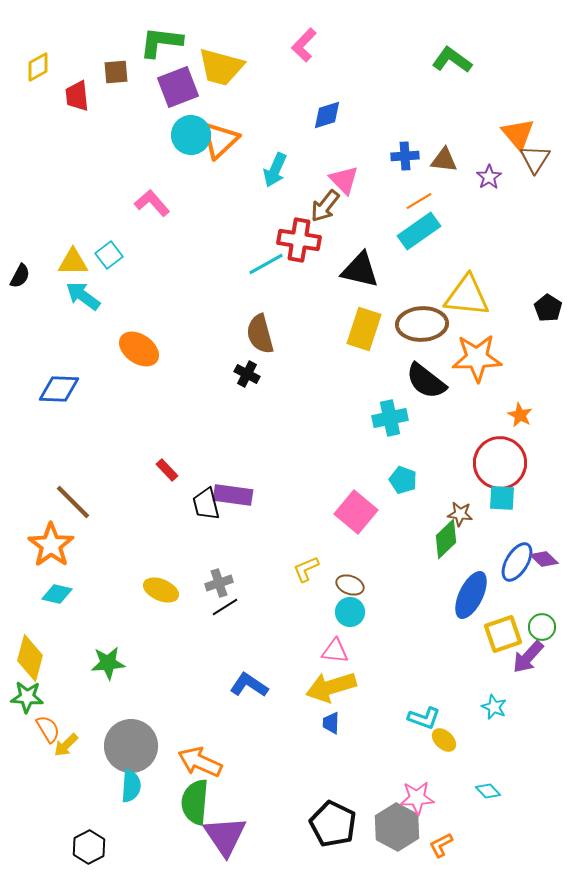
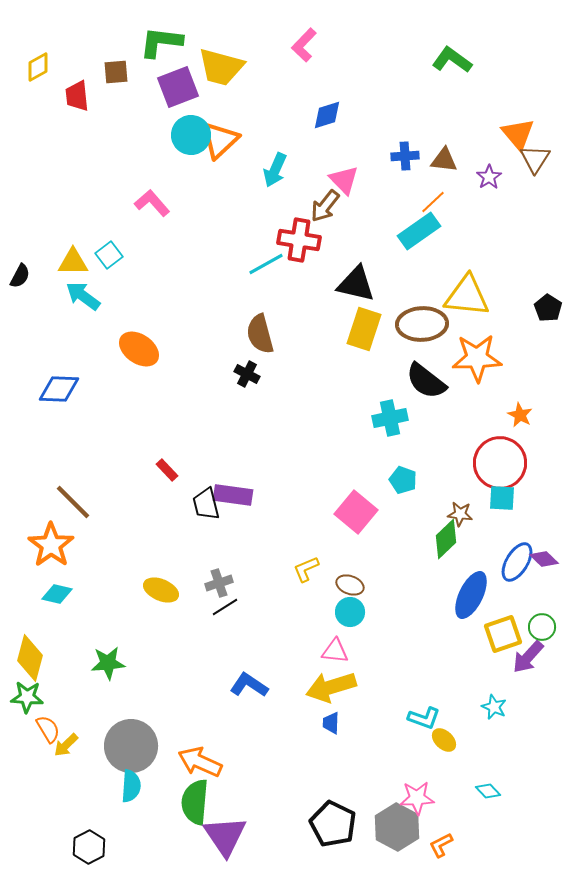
orange line at (419, 201): moved 14 px right, 1 px down; rotated 12 degrees counterclockwise
black triangle at (360, 270): moved 4 px left, 14 px down
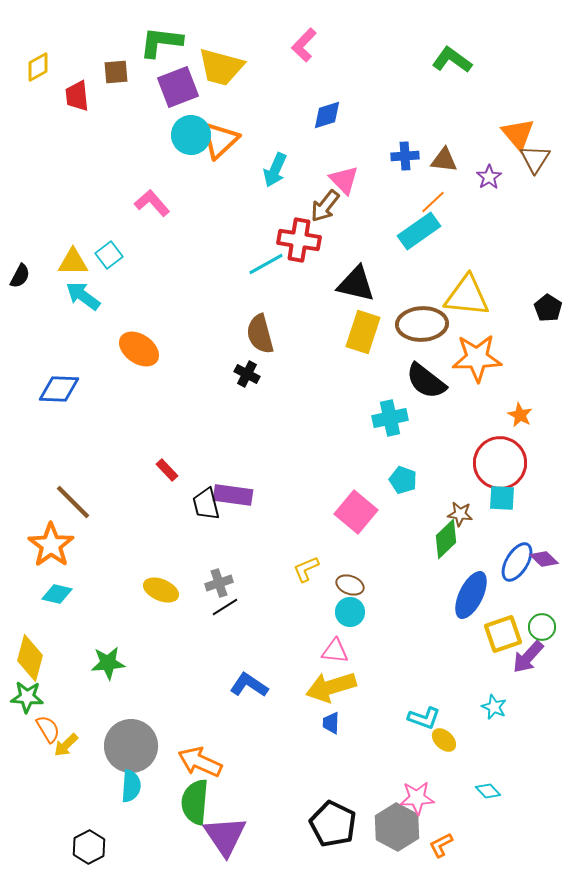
yellow rectangle at (364, 329): moved 1 px left, 3 px down
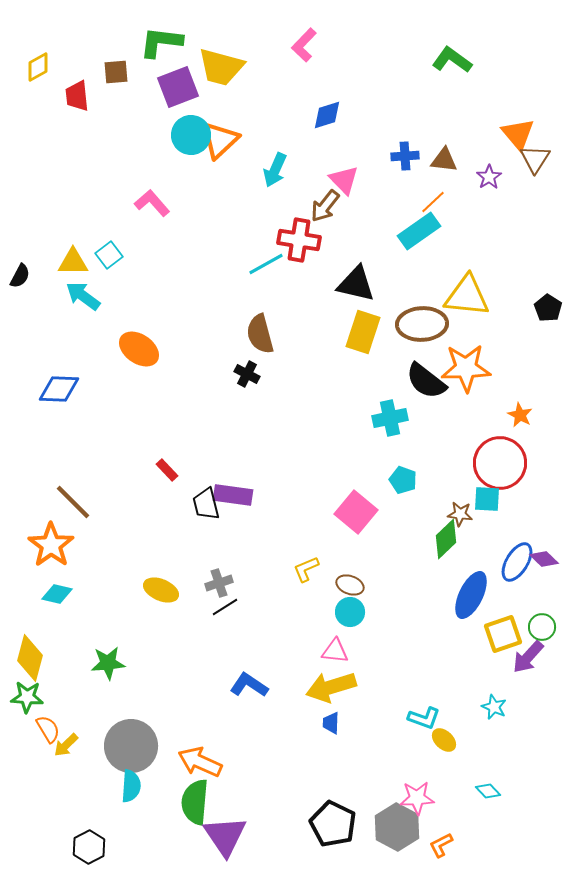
orange star at (477, 358): moved 11 px left, 10 px down
cyan square at (502, 498): moved 15 px left, 1 px down
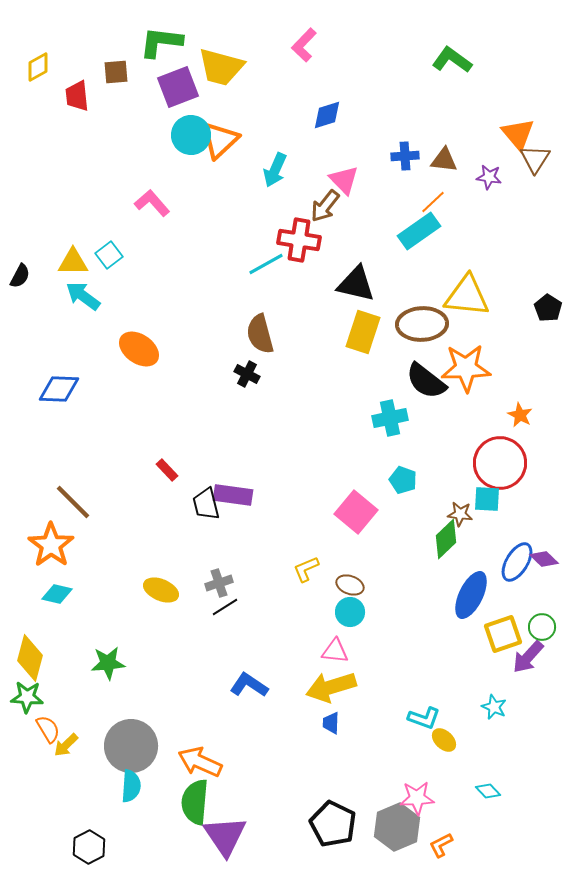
purple star at (489, 177): rotated 30 degrees counterclockwise
gray hexagon at (397, 827): rotated 9 degrees clockwise
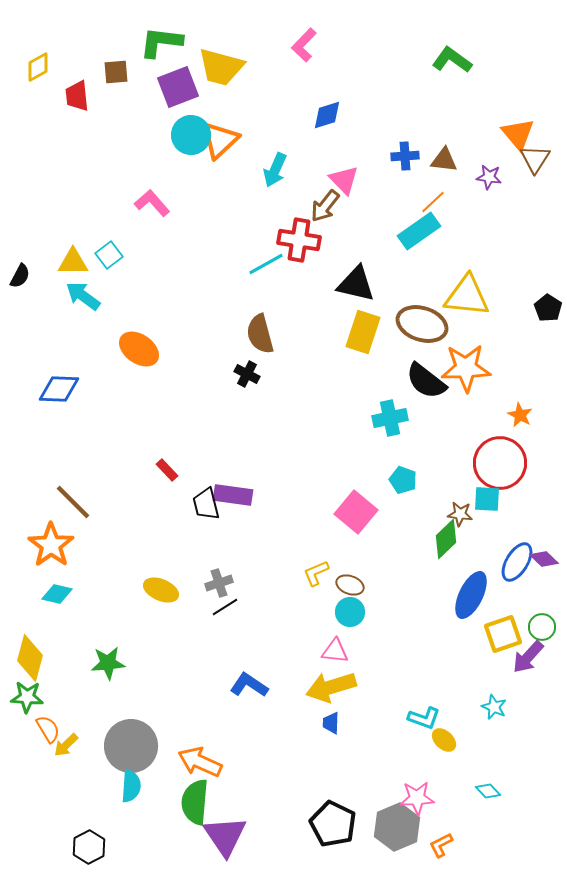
brown ellipse at (422, 324): rotated 21 degrees clockwise
yellow L-shape at (306, 569): moved 10 px right, 4 px down
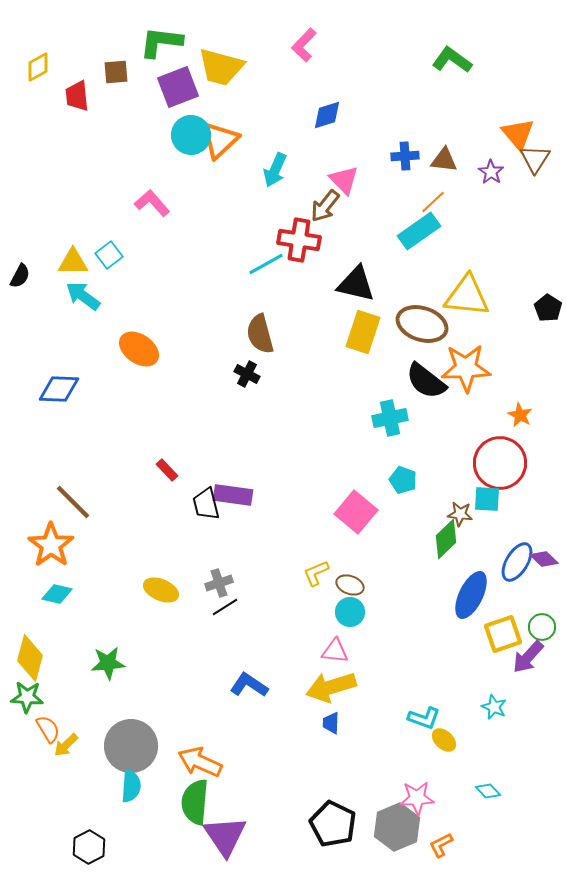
purple star at (489, 177): moved 2 px right, 5 px up; rotated 25 degrees clockwise
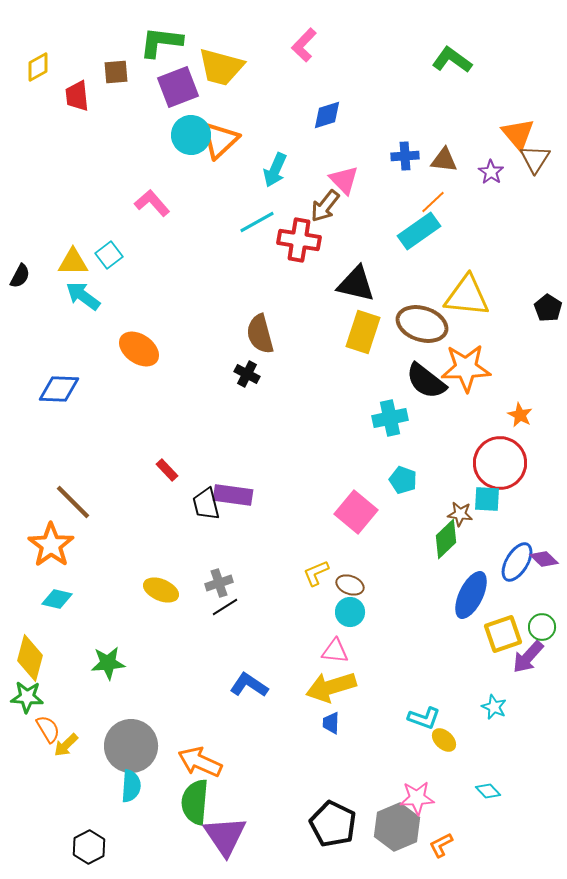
cyan line at (266, 264): moved 9 px left, 42 px up
cyan diamond at (57, 594): moved 5 px down
